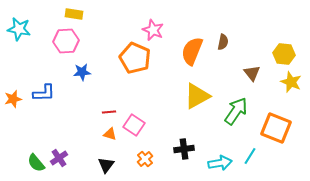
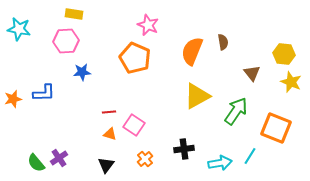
pink star: moved 5 px left, 5 px up
brown semicircle: rotated 21 degrees counterclockwise
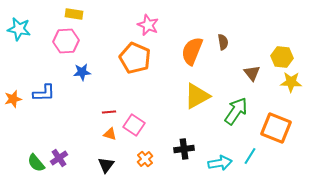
yellow hexagon: moved 2 px left, 3 px down
yellow star: rotated 20 degrees counterclockwise
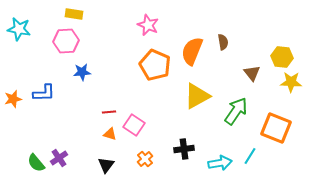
orange pentagon: moved 20 px right, 7 px down
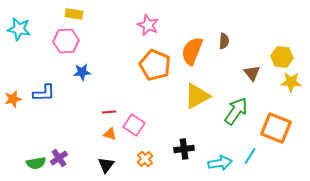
brown semicircle: moved 1 px right, 1 px up; rotated 14 degrees clockwise
green semicircle: rotated 60 degrees counterclockwise
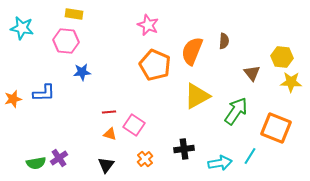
cyan star: moved 3 px right, 1 px up
pink hexagon: rotated 10 degrees clockwise
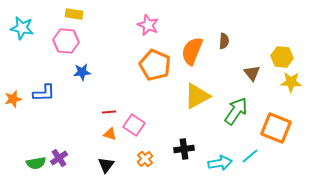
cyan line: rotated 18 degrees clockwise
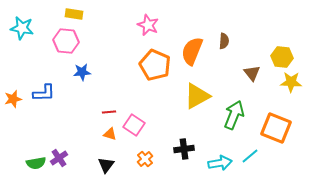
green arrow: moved 2 px left, 4 px down; rotated 12 degrees counterclockwise
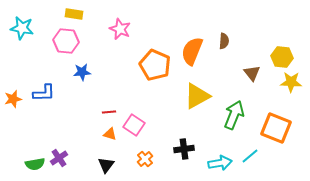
pink star: moved 28 px left, 4 px down
green semicircle: moved 1 px left, 1 px down
